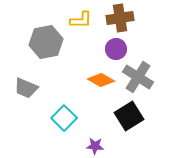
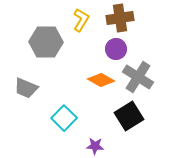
yellow L-shape: rotated 60 degrees counterclockwise
gray hexagon: rotated 12 degrees clockwise
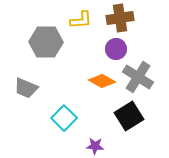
yellow L-shape: rotated 55 degrees clockwise
orange diamond: moved 1 px right, 1 px down
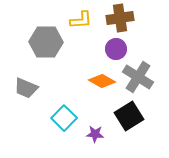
purple star: moved 12 px up
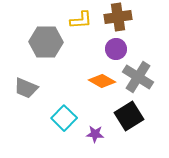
brown cross: moved 2 px left, 1 px up
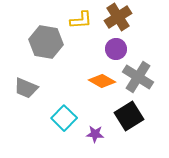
brown cross: rotated 24 degrees counterclockwise
gray hexagon: rotated 8 degrees clockwise
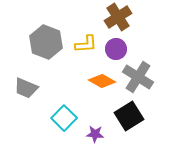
yellow L-shape: moved 5 px right, 24 px down
gray hexagon: rotated 12 degrees clockwise
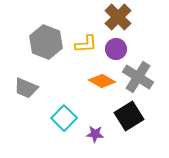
brown cross: rotated 12 degrees counterclockwise
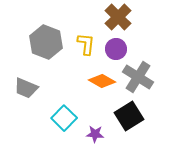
yellow L-shape: rotated 80 degrees counterclockwise
